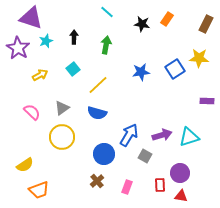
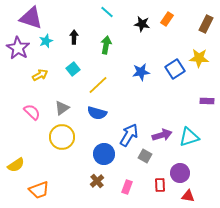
yellow semicircle: moved 9 px left
red triangle: moved 7 px right
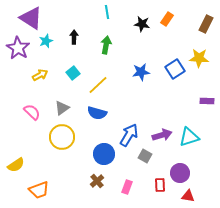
cyan line: rotated 40 degrees clockwise
purple triangle: rotated 15 degrees clockwise
cyan square: moved 4 px down
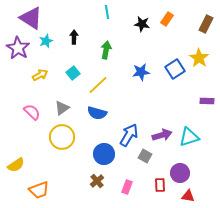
green arrow: moved 5 px down
yellow star: rotated 30 degrees clockwise
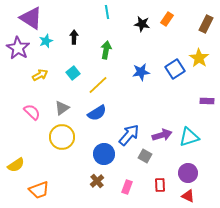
blue semicircle: rotated 48 degrees counterclockwise
blue arrow: rotated 10 degrees clockwise
purple circle: moved 8 px right
red triangle: rotated 16 degrees clockwise
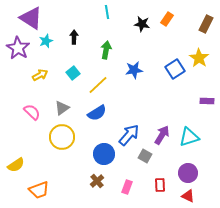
blue star: moved 7 px left, 2 px up
purple arrow: rotated 42 degrees counterclockwise
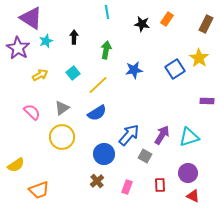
red triangle: moved 5 px right
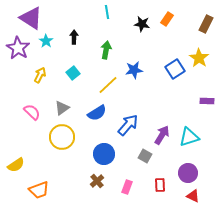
cyan star: rotated 16 degrees counterclockwise
yellow arrow: rotated 35 degrees counterclockwise
yellow line: moved 10 px right
blue arrow: moved 1 px left, 10 px up
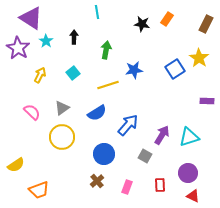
cyan line: moved 10 px left
yellow line: rotated 25 degrees clockwise
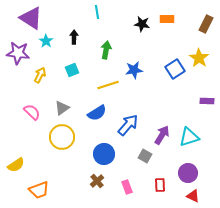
orange rectangle: rotated 56 degrees clockwise
purple star: moved 5 px down; rotated 25 degrees counterclockwise
cyan square: moved 1 px left, 3 px up; rotated 16 degrees clockwise
pink rectangle: rotated 40 degrees counterclockwise
